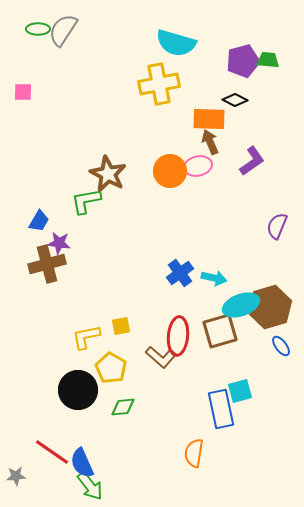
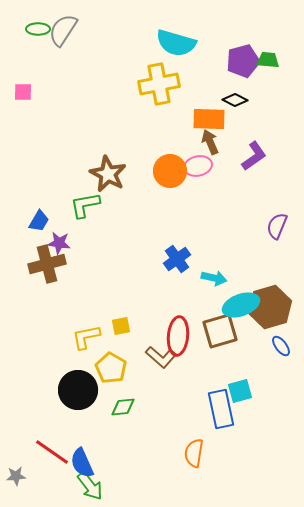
purple L-shape: moved 2 px right, 5 px up
green L-shape: moved 1 px left, 4 px down
blue cross: moved 3 px left, 14 px up
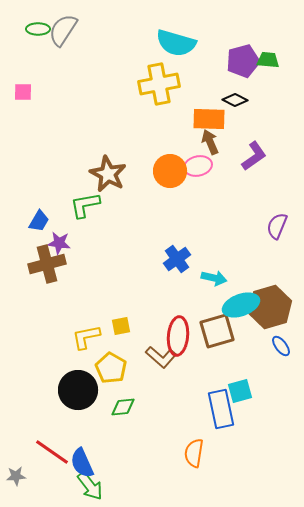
brown square: moved 3 px left
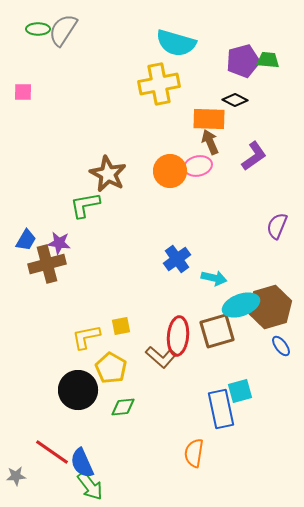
blue trapezoid: moved 13 px left, 19 px down
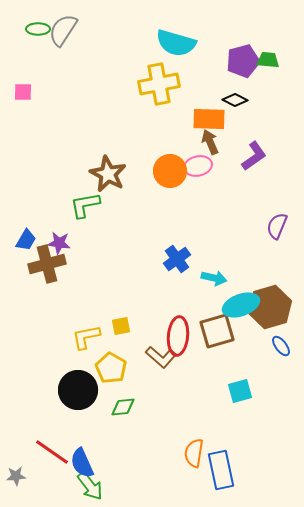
blue rectangle: moved 61 px down
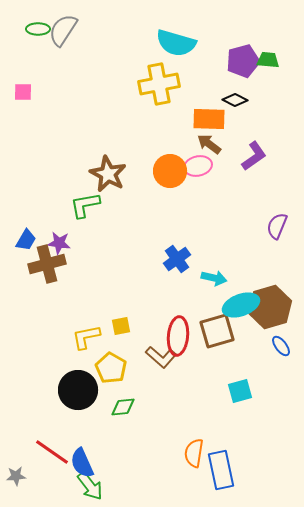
brown arrow: moved 1 px left, 2 px down; rotated 30 degrees counterclockwise
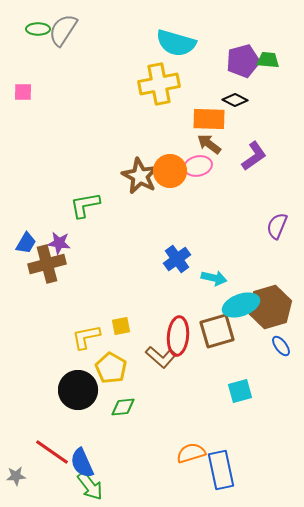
brown star: moved 32 px right, 2 px down
blue trapezoid: moved 3 px down
orange semicircle: moved 3 px left; rotated 64 degrees clockwise
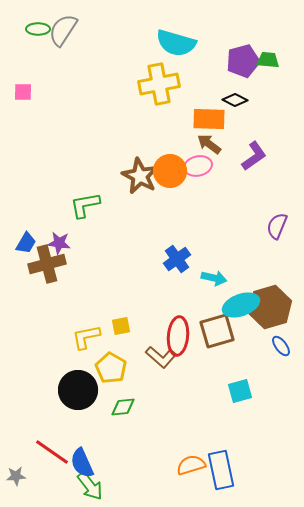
orange semicircle: moved 12 px down
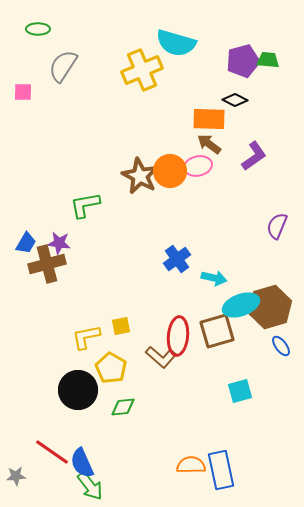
gray semicircle: moved 36 px down
yellow cross: moved 17 px left, 14 px up; rotated 12 degrees counterclockwise
orange semicircle: rotated 16 degrees clockwise
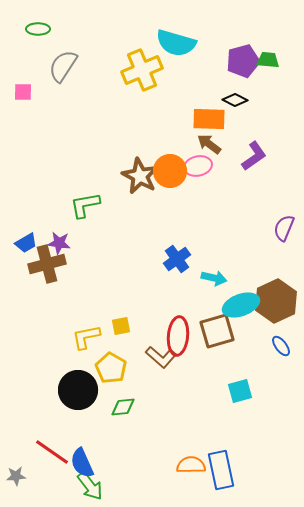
purple semicircle: moved 7 px right, 2 px down
blue trapezoid: rotated 30 degrees clockwise
brown hexagon: moved 6 px right, 6 px up; rotated 9 degrees counterclockwise
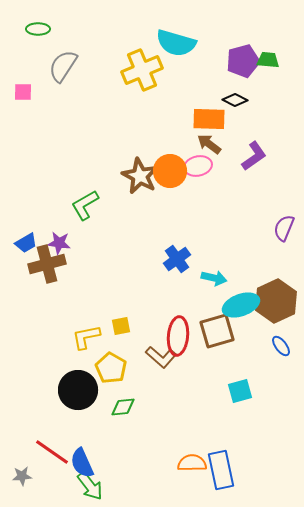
green L-shape: rotated 20 degrees counterclockwise
orange semicircle: moved 1 px right, 2 px up
gray star: moved 6 px right
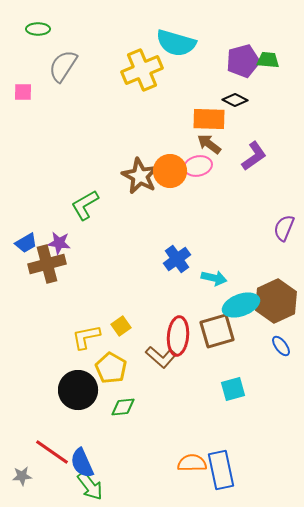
yellow square: rotated 24 degrees counterclockwise
cyan square: moved 7 px left, 2 px up
